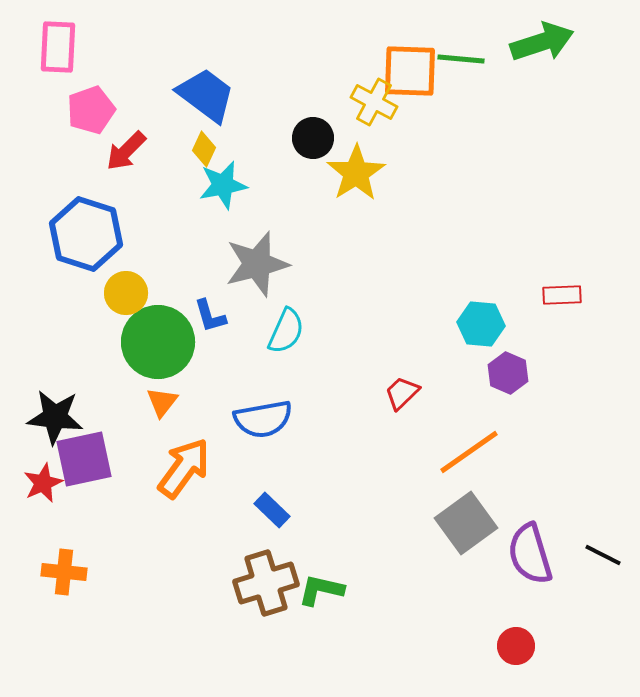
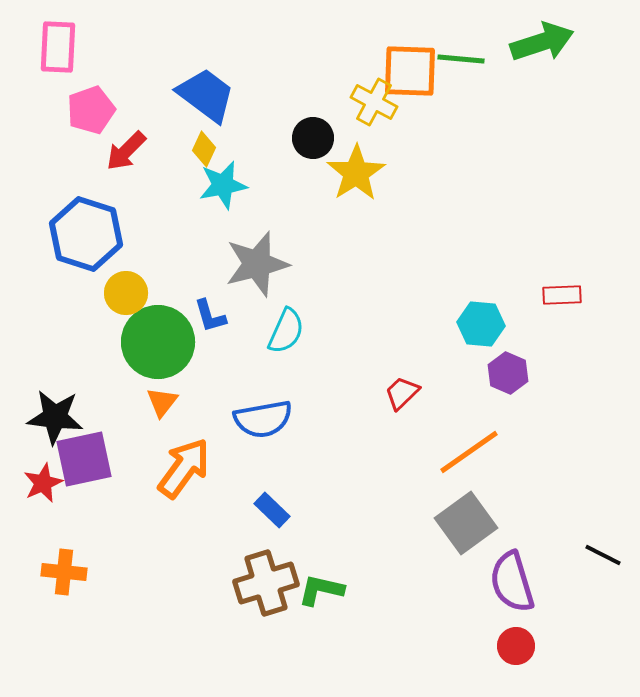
purple semicircle: moved 18 px left, 28 px down
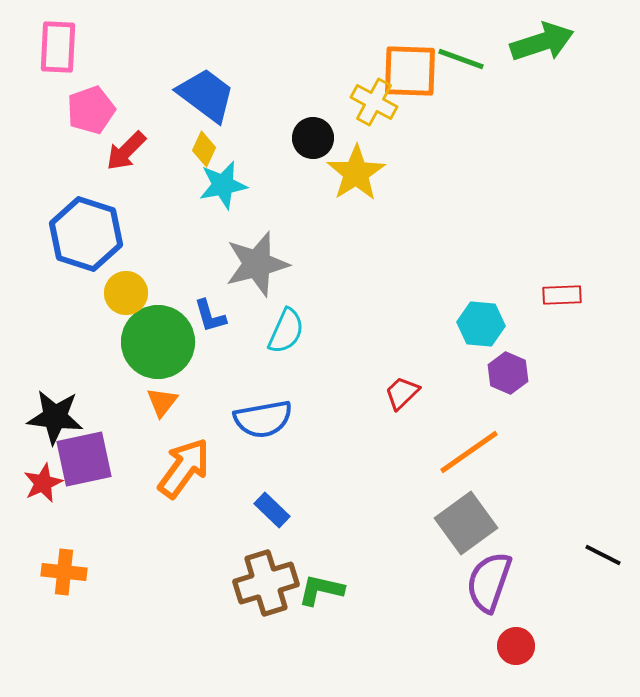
green line: rotated 15 degrees clockwise
purple semicircle: moved 23 px left; rotated 36 degrees clockwise
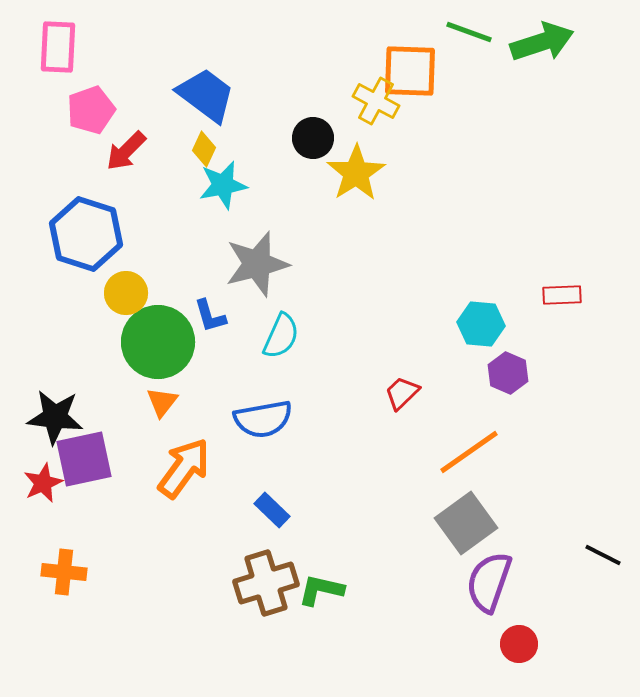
green line: moved 8 px right, 27 px up
yellow cross: moved 2 px right, 1 px up
cyan semicircle: moved 5 px left, 5 px down
red circle: moved 3 px right, 2 px up
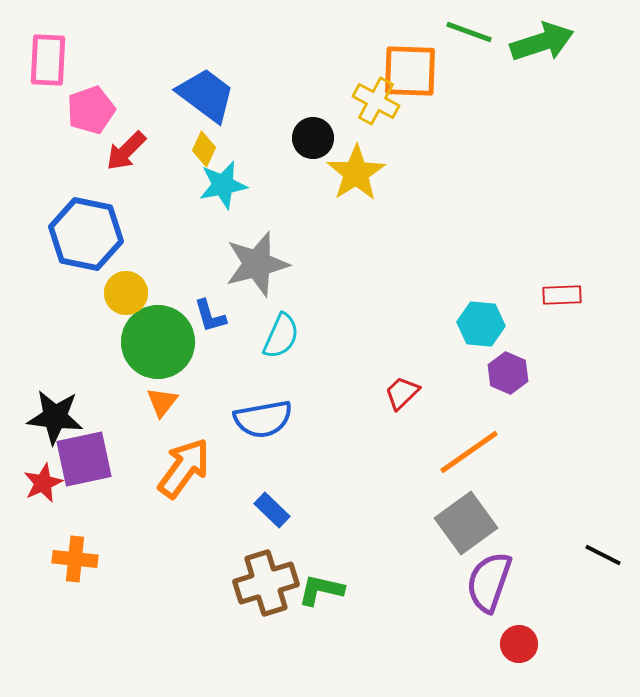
pink rectangle: moved 10 px left, 13 px down
blue hexagon: rotated 6 degrees counterclockwise
orange cross: moved 11 px right, 13 px up
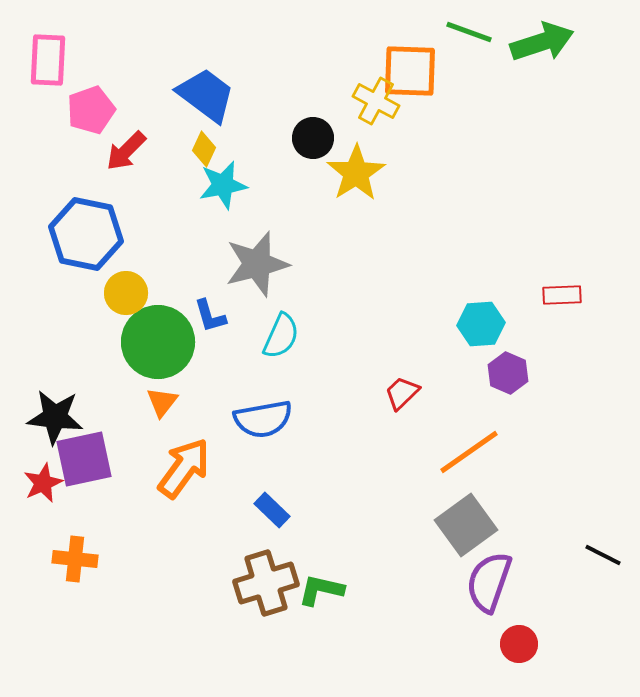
cyan hexagon: rotated 9 degrees counterclockwise
gray square: moved 2 px down
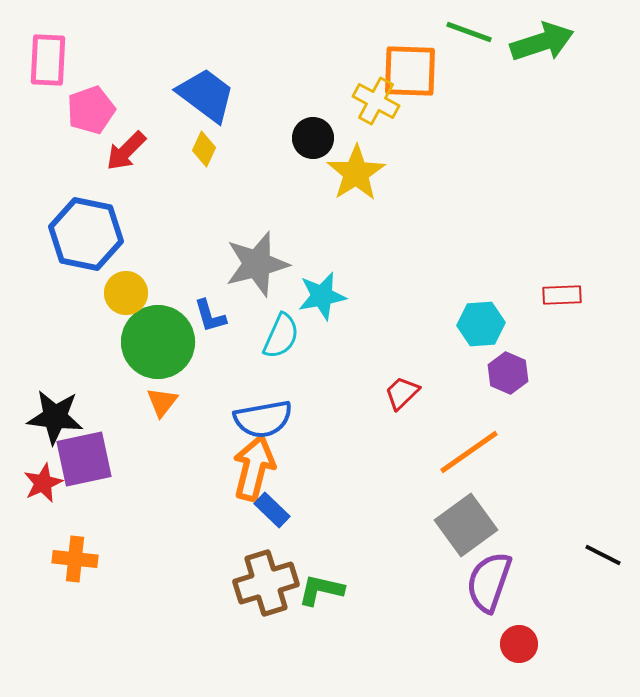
cyan star: moved 99 px right, 111 px down
orange arrow: moved 70 px right; rotated 22 degrees counterclockwise
